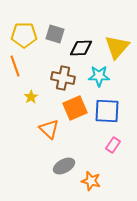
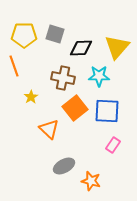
orange line: moved 1 px left
orange square: rotated 15 degrees counterclockwise
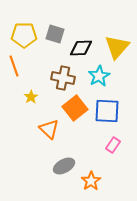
cyan star: rotated 30 degrees counterclockwise
orange star: rotated 24 degrees clockwise
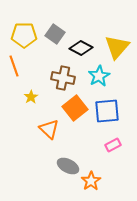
gray square: rotated 18 degrees clockwise
black diamond: rotated 30 degrees clockwise
blue square: rotated 8 degrees counterclockwise
pink rectangle: rotated 28 degrees clockwise
gray ellipse: moved 4 px right; rotated 55 degrees clockwise
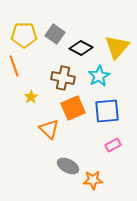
orange square: moved 2 px left; rotated 15 degrees clockwise
orange star: moved 2 px right, 1 px up; rotated 30 degrees clockwise
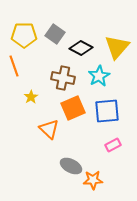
gray ellipse: moved 3 px right
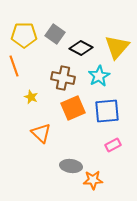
yellow star: rotated 16 degrees counterclockwise
orange triangle: moved 8 px left, 4 px down
gray ellipse: rotated 20 degrees counterclockwise
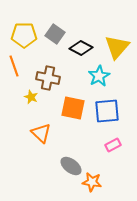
brown cross: moved 15 px left
orange square: rotated 35 degrees clockwise
gray ellipse: rotated 30 degrees clockwise
orange star: moved 1 px left, 2 px down; rotated 12 degrees clockwise
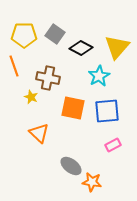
orange triangle: moved 2 px left
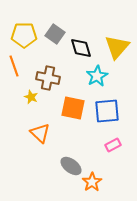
black diamond: rotated 45 degrees clockwise
cyan star: moved 2 px left
orange triangle: moved 1 px right
orange star: rotated 30 degrees clockwise
